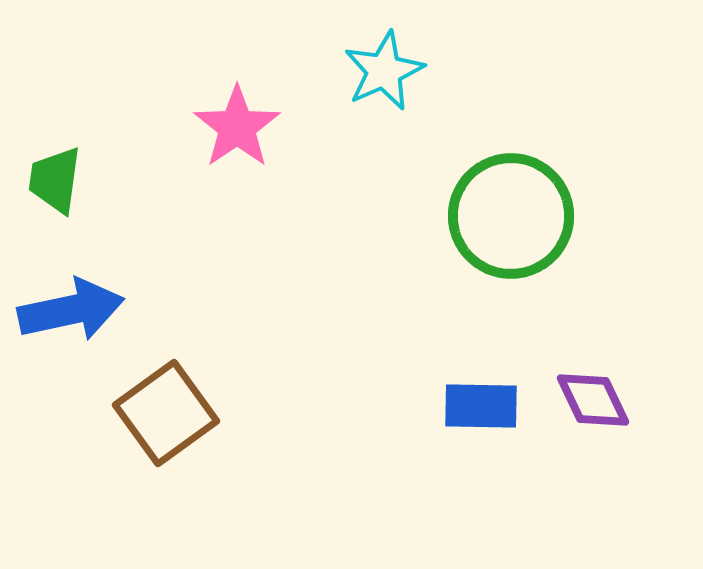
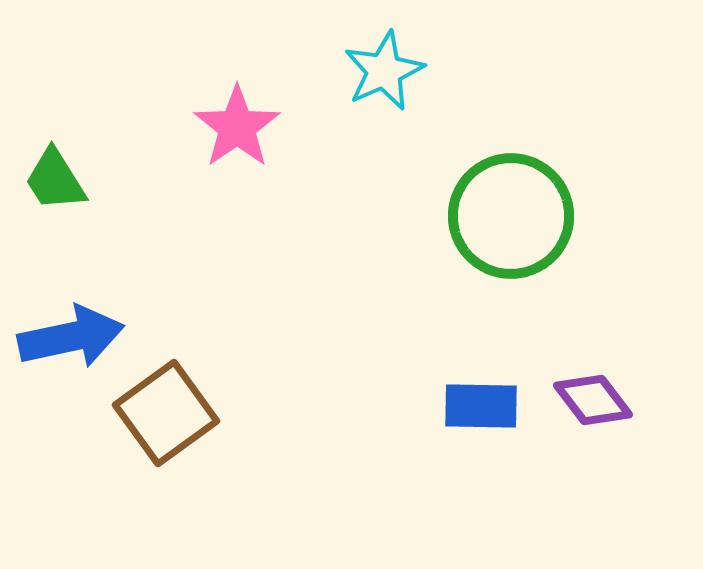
green trapezoid: rotated 40 degrees counterclockwise
blue arrow: moved 27 px down
purple diamond: rotated 12 degrees counterclockwise
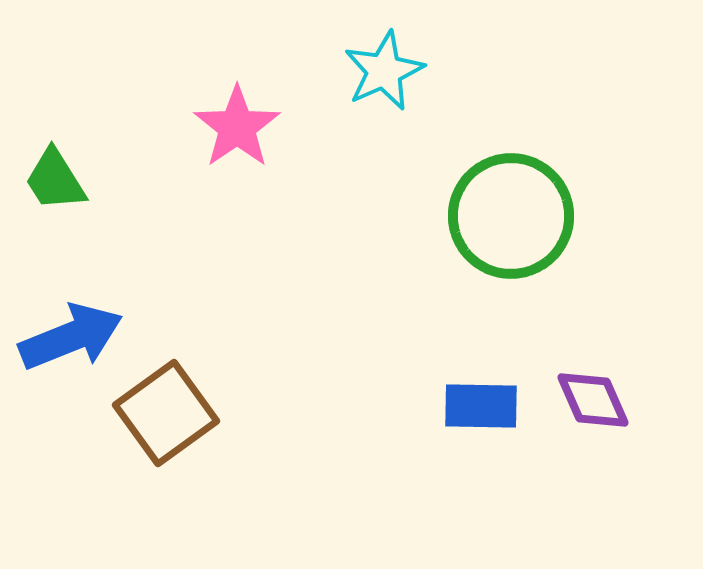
blue arrow: rotated 10 degrees counterclockwise
purple diamond: rotated 14 degrees clockwise
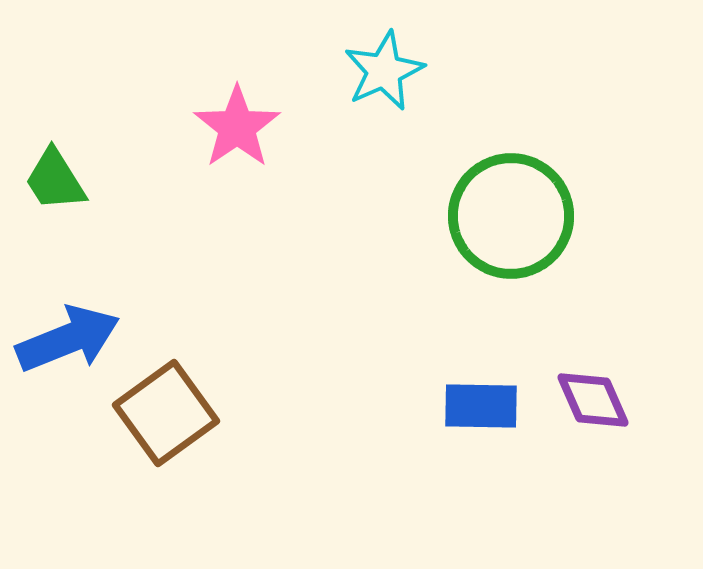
blue arrow: moved 3 px left, 2 px down
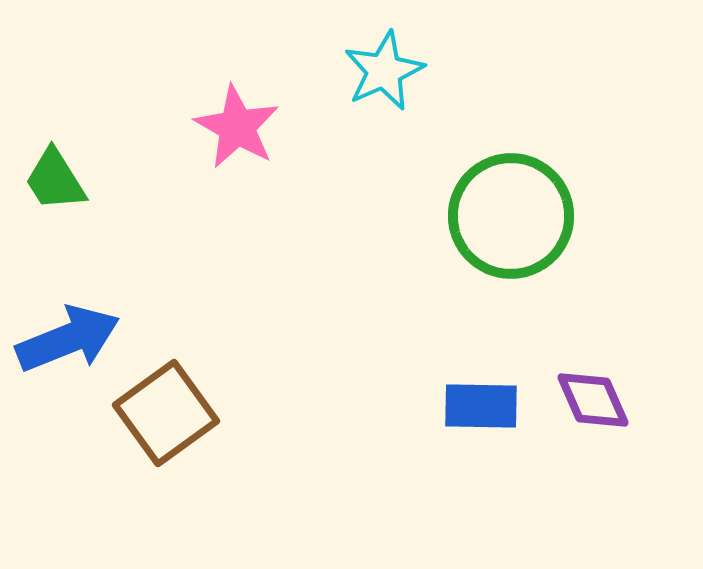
pink star: rotated 8 degrees counterclockwise
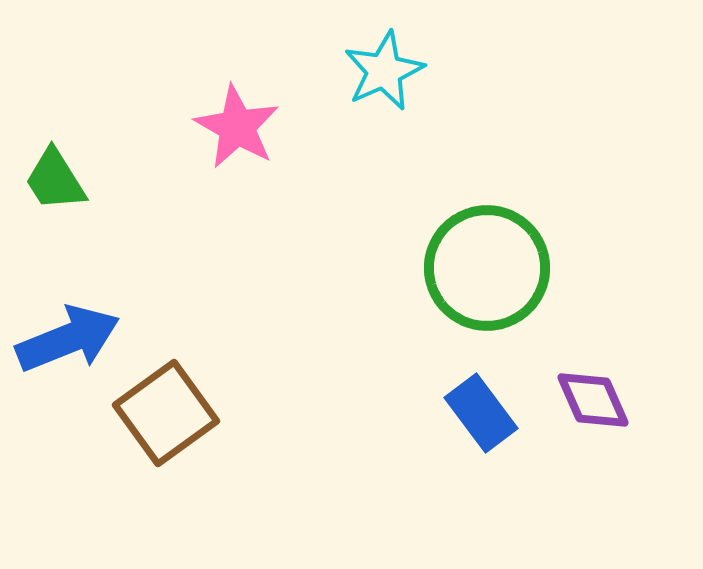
green circle: moved 24 px left, 52 px down
blue rectangle: moved 7 px down; rotated 52 degrees clockwise
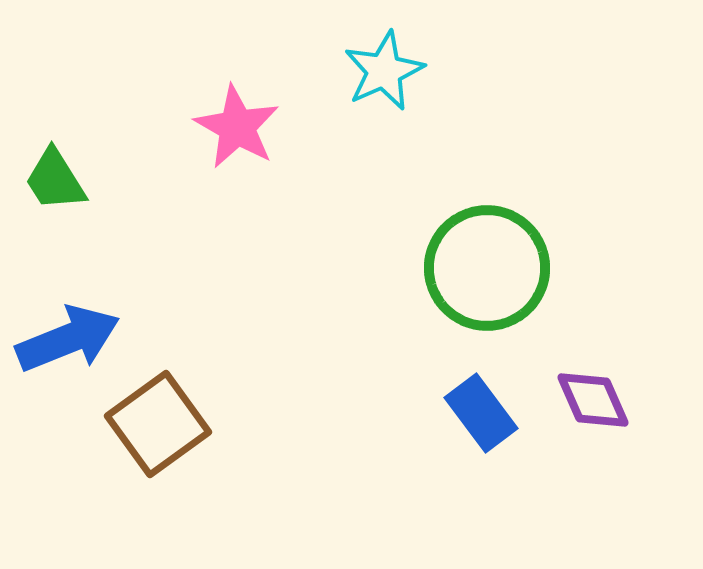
brown square: moved 8 px left, 11 px down
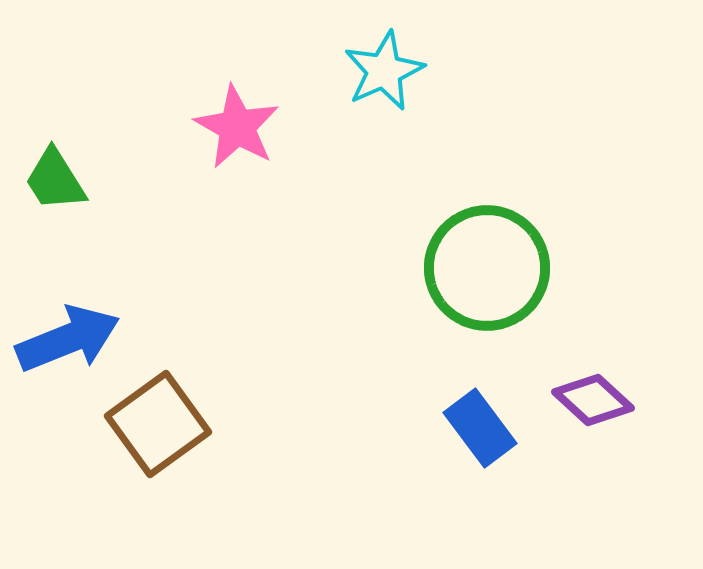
purple diamond: rotated 24 degrees counterclockwise
blue rectangle: moved 1 px left, 15 px down
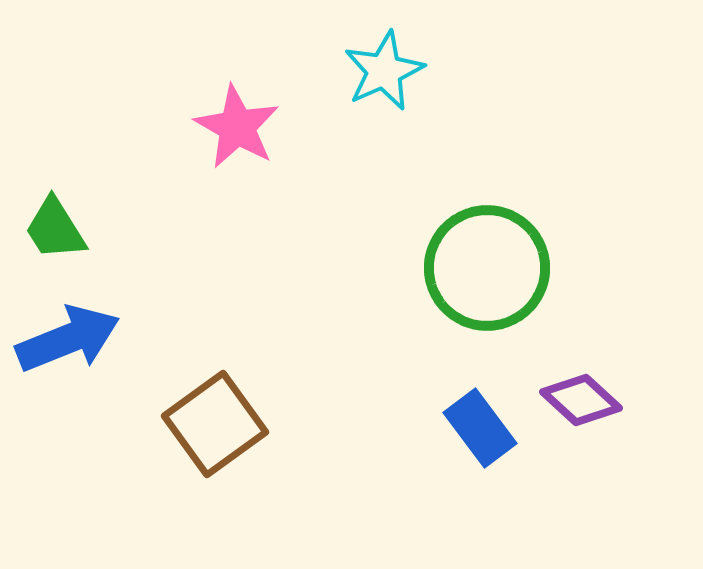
green trapezoid: moved 49 px down
purple diamond: moved 12 px left
brown square: moved 57 px right
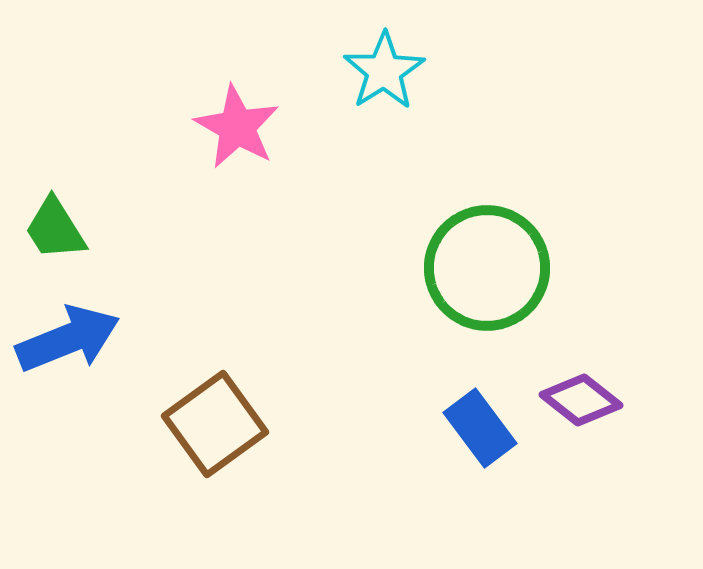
cyan star: rotated 8 degrees counterclockwise
purple diamond: rotated 4 degrees counterclockwise
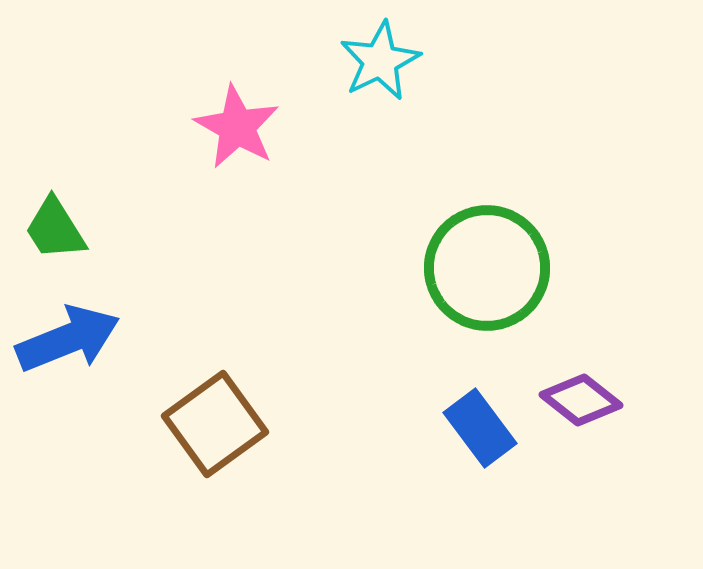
cyan star: moved 4 px left, 10 px up; rotated 6 degrees clockwise
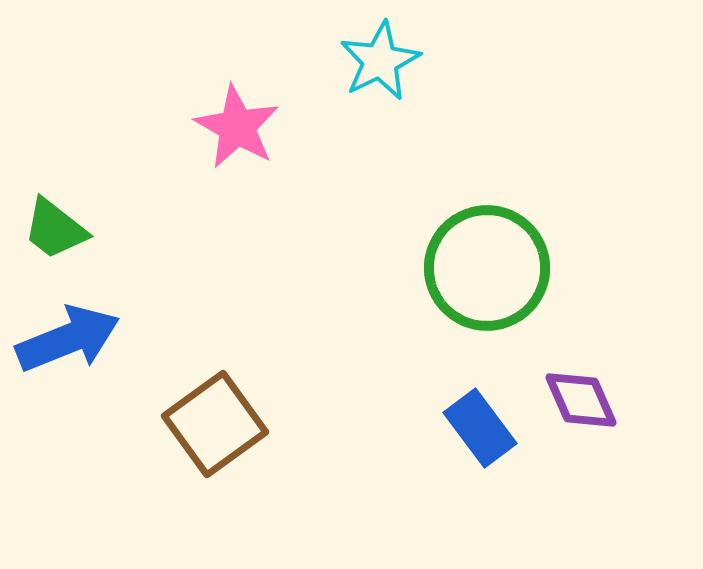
green trapezoid: rotated 20 degrees counterclockwise
purple diamond: rotated 28 degrees clockwise
